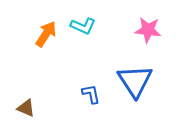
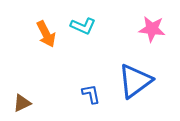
pink star: moved 4 px right, 1 px up
orange arrow: rotated 120 degrees clockwise
blue triangle: rotated 27 degrees clockwise
brown triangle: moved 4 px left, 5 px up; rotated 48 degrees counterclockwise
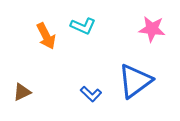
orange arrow: moved 2 px down
blue L-shape: rotated 145 degrees clockwise
brown triangle: moved 11 px up
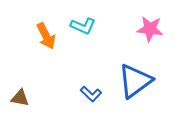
pink star: moved 2 px left
brown triangle: moved 2 px left, 6 px down; rotated 36 degrees clockwise
